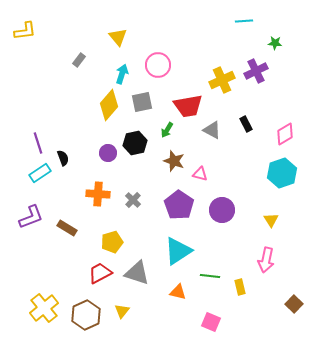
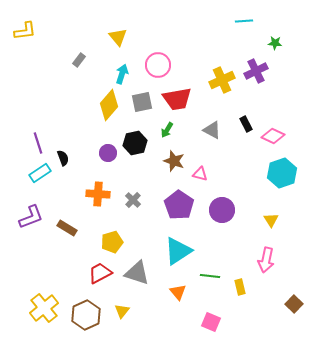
red trapezoid at (188, 106): moved 11 px left, 7 px up
pink diamond at (285, 134): moved 12 px left, 2 px down; rotated 55 degrees clockwise
orange triangle at (178, 292): rotated 36 degrees clockwise
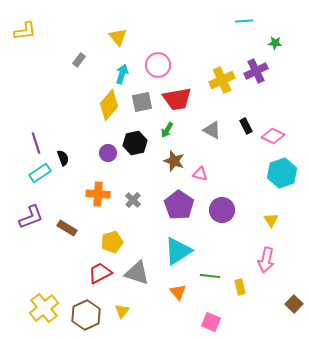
black rectangle at (246, 124): moved 2 px down
purple line at (38, 143): moved 2 px left
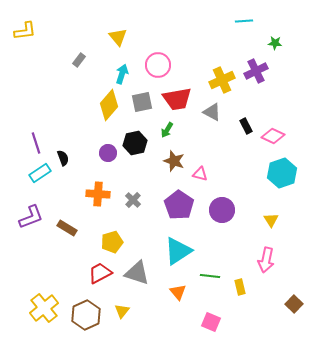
gray triangle at (212, 130): moved 18 px up
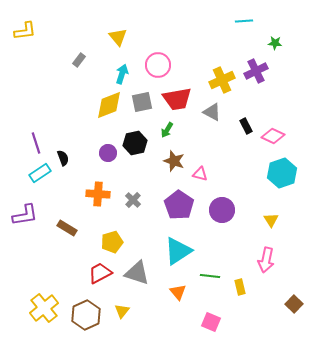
yellow diamond at (109, 105): rotated 28 degrees clockwise
purple L-shape at (31, 217): moved 6 px left, 2 px up; rotated 12 degrees clockwise
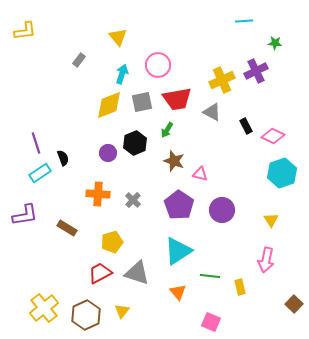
black hexagon at (135, 143): rotated 10 degrees counterclockwise
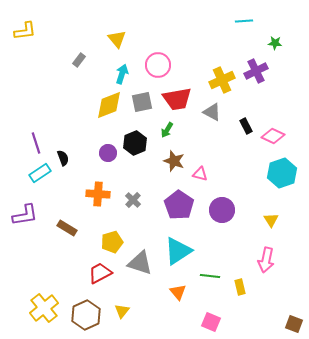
yellow triangle at (118, 37): moved 1 px left, 2 px down
gray triangle at (137, 273): moved 3 px right, 10 px up
brown square at (294, 304): moved 20 px down; rotated 24 degrees counterclockwise
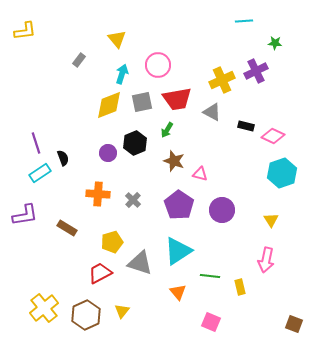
black rectangle at (246, 126): rotated 49 degrees counterclockwise
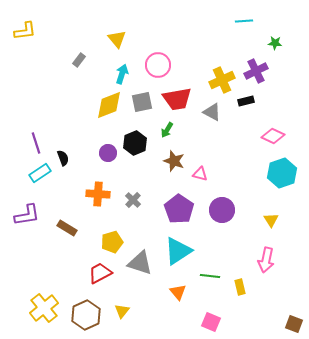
black rectangle at (246, 126): moved 25 px up; rotated 28 degrees counterclockwise
purple pentagon at (179, 205): moved 4 px down
purple L-shape at (25, 215): moved 2 px right
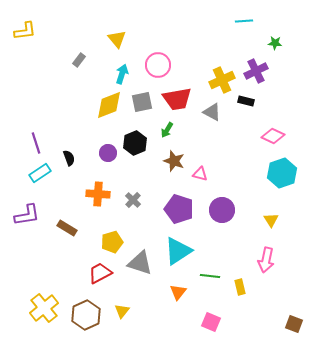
black rectangle at (246, 101): rotated 28 degrees clockwise
black semicircle at (63, 158): moved 6 px right
purple pentagon at (179, 209): rotated 16 degrees counterclockwise
orange triangle at (178, 292): rotated 18 degrees clockwise
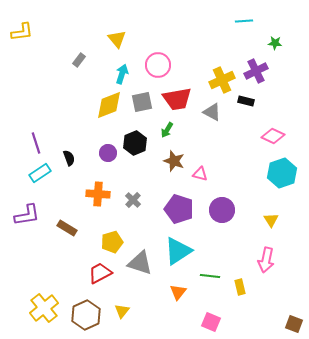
yellow L-shape at (25, 31): moved 3 px left, 1 px down
